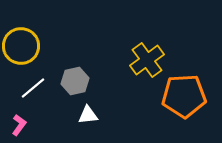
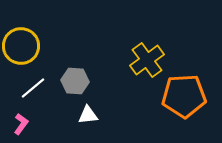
gray hexagon: rotated 16 degrees clockwise
pink L-shape: moved 2 px right, 1 px up
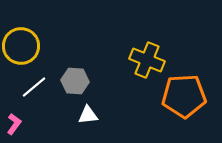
yellow cross: rotated 32 degrees counterclockwise
white line: moved 1 px right, 1 px up
pink L-shape: moved 7 px left
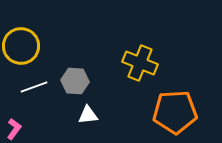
yellow cross: moved 7 px left, 3 px down
white line: rotated 20 degrees clockwise
orange pentagon: moved 9 px left, 16 px down
pink L-shape: moved 5 px down
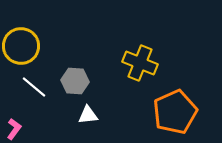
white line: rotated 60 degrees clockwise
orange pentagon: rotated 21 degrees counterclockwise
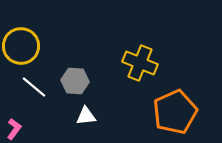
white triangle: moved 2 px left, 1 px down
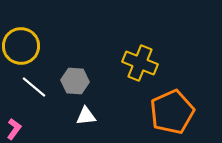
orange pentagon: moved 3 px left
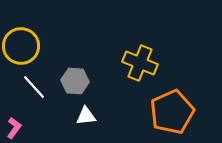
white line: rotated 8 degrees clockwise
pink L-shape: moved 1 px up
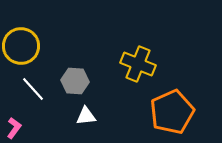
yellow cross: moved 2 px left, 1 px down
white line: moved 1 px left, 2 px down
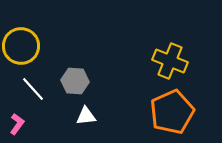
yellow cross: moved 32 px right, 3 px up
pink L-shape: moved 3 px right, 4 px up
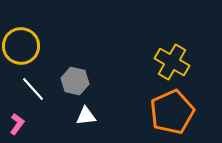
yellow cross: moved 2 px right, 1 px down; rotated 8 degrees clockwise
gray hexagon: rotated 8 degrees clockwise
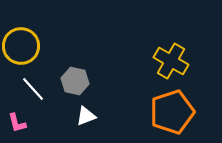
yellow cross: moved 1 px left, 1 px up
orange pentagon: rotated 6 degrees clockwise
white triangle: rotated 15 degrees counterclockwise
pink L-shape: moved 1 px up; rotated 130 degrees clockwise
